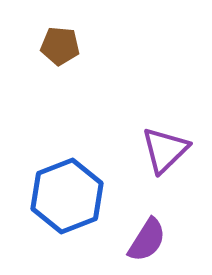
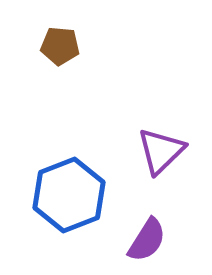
purple triangle: moved 4 px left, 1 px down
blue hexagon: moved 2 px right, 1 px up
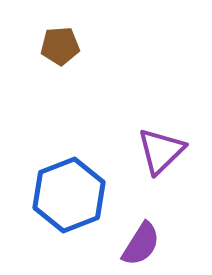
brown pentagon: rotated 9 degrees counterclockwise
purple semicircle: moved 6 px left, 4 px down
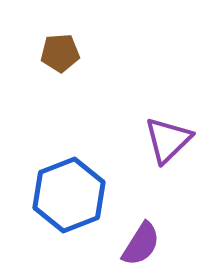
brown pentagon: moved 7 px down
purple triangle: moved 7 px right, 11 px up
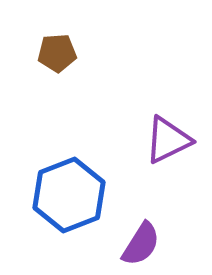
brown pentagon: moved 3 px left
purple triangle: rotated 18 degrees clockwise
